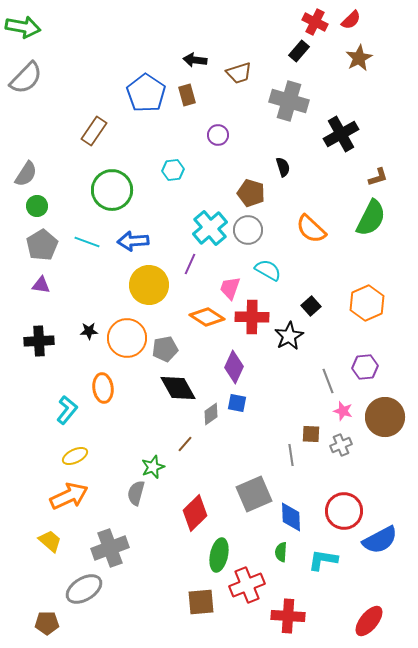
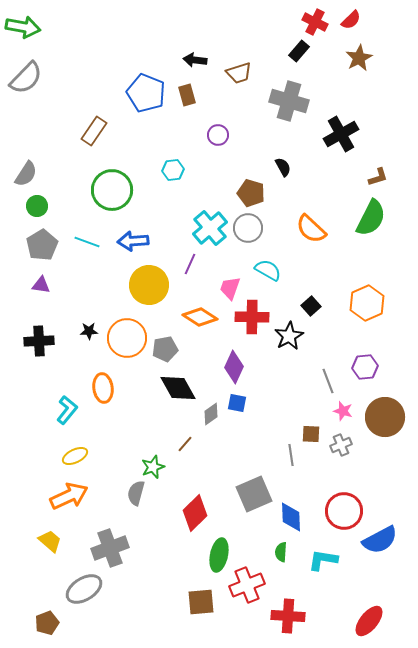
blue pentagon at (146, 93): rotated 12 degrees counterclockwise
black semicircle at (283, 167): rotated 12 degrees counterclockwise
gray circle at (248, 230): moved 2 px up
orange diamond at (207, 317): moved 7 px left
brown pentagon at (47, 623): rotated 20 degrees counterclockwise
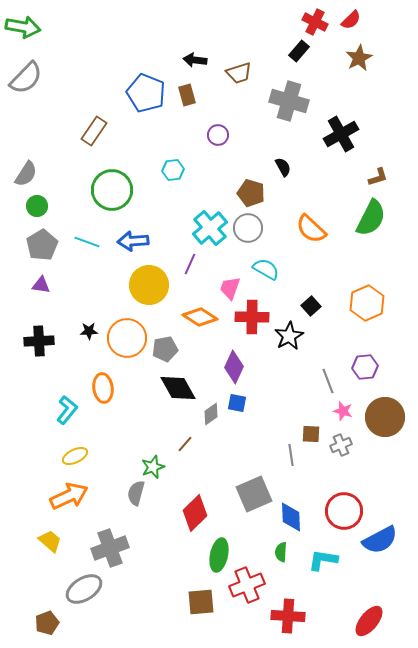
cyan semicircle at (268, 270): moved 2 px left, 1 px up
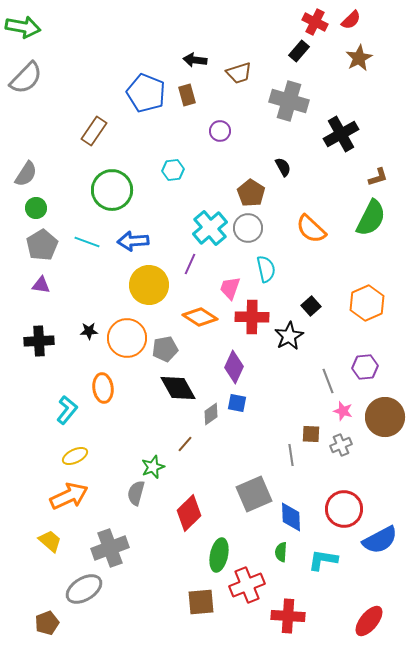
purple circle at (218, 135): moved 2 px right, 4 px up
brown pentagon at (251, 193): rotated 16 degrees clockwise
green circle at (37, 206): moved 1 px left, 2 px down
cyan semicircle at (266, 269): rotated 48 degrees clockwise
red circle at (344, 511): moved 2 px up
red diamond at (195, 513): moved 6 px left
